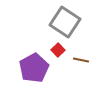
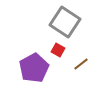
red square: rotated 16 degrees counterclockwise
brown line: moved 4 px down; rotated 49 degrees counterclockwise
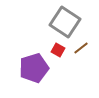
brown line: moved 16 px up
purple pentagon: rotated 12 degrees clockwise
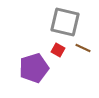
gray square: rotated 20 degrees counterclockwise
brown line: moved 2 px right; rotated 63 degrees clockwise
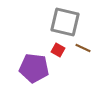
purple pentagon: rotated 24 degrees clockwise
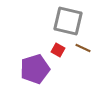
gray square: moved 3 px right, 1 px up
purple pentagon: moved 1 px right, 1 px down; rotated 24 degrees counterclockwise
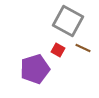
gray square: rotated 16 degrees clockwise
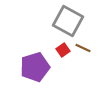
red square: moved 5 px right; rotated 24 degrees clockwise
purple pentagon: moved 2 px up
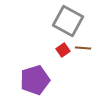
brown line: rotated 21 degrees counterclockwise
purple pentagon: moved 13 px down
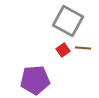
purple pentagon: rotated 12 degrees clockwise
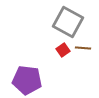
gray square: moved 1 px down
purple pentagon: moved 8 px left; rotated 12 degrees clockwise
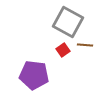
brown line: moved 2 px right, 3 px up
purple pentagon: moved 7 px right, 5 px up
